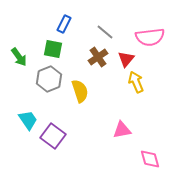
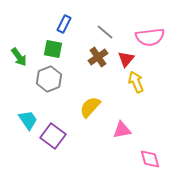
yellow semicircle: moved 10 px right, 16 px down; rotated 120 degrees counterclockwise
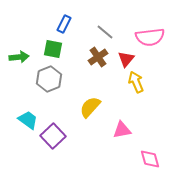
green arrow: rotated 60 degrees counterclockwise
cyan trapezoid: rotated 20 degrees counterclockwise
purple square: rotated 10 degrees clockwise
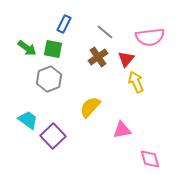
green arrow: moved 8 px right, 9 px up; rotated 42 degrees clockwise
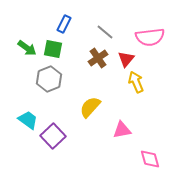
brown cross: moved 1 px down
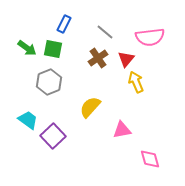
gray hexagon: moved 3 px down
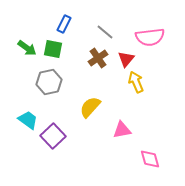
gray hexagon: rotated 10 degrees clockwise
